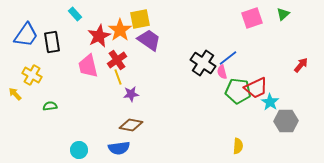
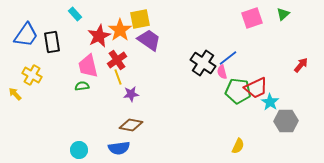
green semicircle: moved 32 px right, 20 px up
yellow semicircle: rotated 21 degrees clockwise
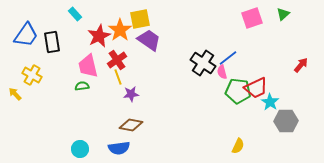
cyan circle: moved 1 px right, 1 px up
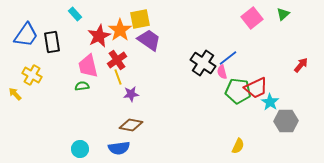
pink square: rotated 20 degrees counterclockwise
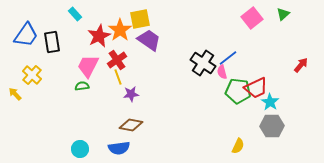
pink trapezoid: rotated 40 degrees clockwise
yellow cross: rotated 12 degrees clockwise
gray hexagon: moved 14 px left, 5 px down
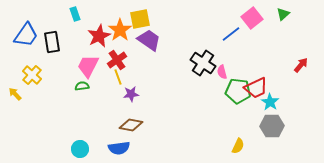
cyan rectangle: rotated 24 degrees clockwise
blue line: moved 3 px right, 24 px up
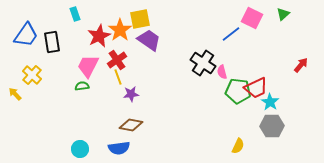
pink square: rotated 25 degrees counterclockwise
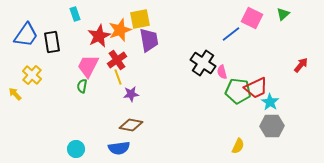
orange star: rotated 15 degrees clockwise
purple trapezoid: rotated 45 degrees clockwise
green semicircle: rotated 72 degrees counterclockwise
cyan circle: moved 4 px left
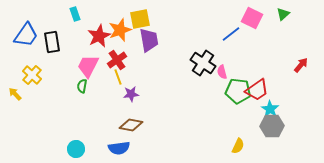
red trapezoid: moved 1 px right, 2 px down; rotated 10 degrees counterclockwise
cyan star: moved 7 px down
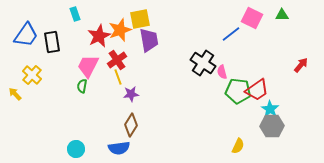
green triangle: moved 1 px left, 1 px down; rotated 40 degrees clockwise
brown diamond: rotated 70 degrees counterclockwise
